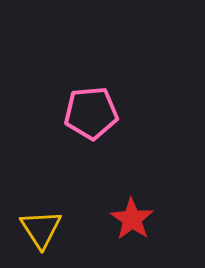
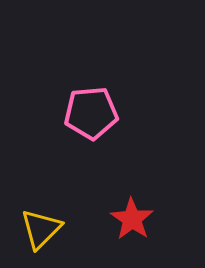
yellow triangle: rotated 18 degrees clockwise
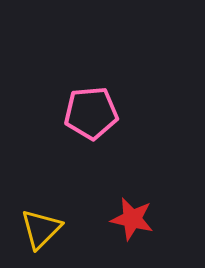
red star: rotated 21 degrees counterclockwise
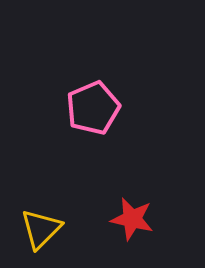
pink pentagon: moved 2 px right, 5 px up; rotated 18 degrees counterclockwise
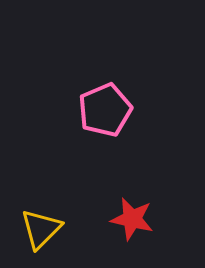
pink pentagon: moved 12 px right, 2 px down
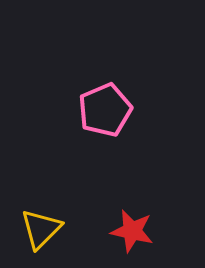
red star: moved 12 px down
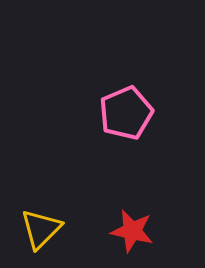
pink pentagon: moved 21 px right, 3 px down
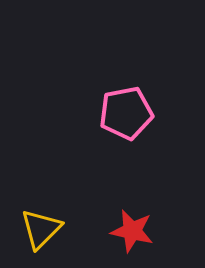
pink pentagon: rotated 12 degrees clockwise
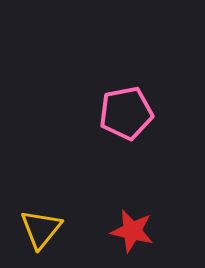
yellow triangle: rotated 6 degrees counterclockwise
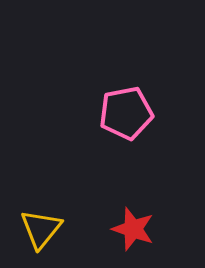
red star: moved 1 px right, 2 px up; rotated 6 degrees clockwise
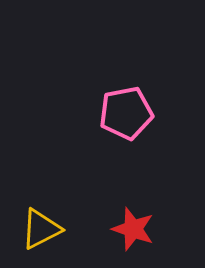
yellow triangle: rotated 24 degrees clockwise
